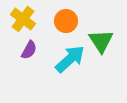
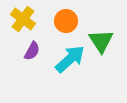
purple semicircle: moved 3 px right, 1 px down
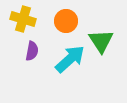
yellow cross: rotated 20 degrees counterclockwise
purple semicircle: rotated 18 degrees counterclockwise
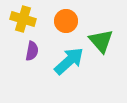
green triangle: rotated 8 degrees counterclockwise
cyan arrow: moved 1 px left, 2 px down
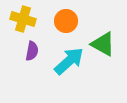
green triangle: moved 2 px right, 3 px down; rotated 20 degrees counterclockwise
